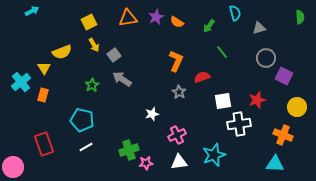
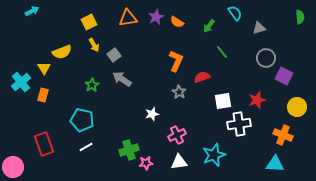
cyan semicircle: rotated 21 degrees counterclockwise
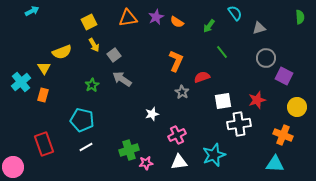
gray star: moved 3 px right
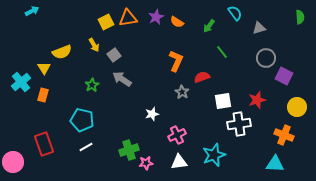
yellow square: moved 17 px right
orange cross: moved 1 px right
pink circle: moved 5 px up
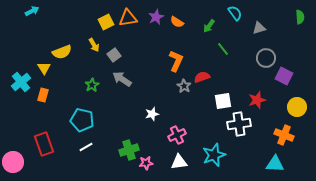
green line: moved 1 px right, 3 px up
gray star: moved 2 px right, 6 px up
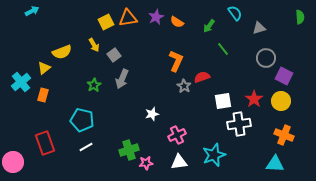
yellow triangle: rotated 24 degrees clockwise
gray arrow: rotated 102 degrees counterclockwise
green star: moved 2 px right
red star: moved 3 px left, 1 px up; rotated 18 degrees counterclockwise
yellow circle: moved 16 px left, 6 px up
red rectangle: moved 1 px right, 1 px up
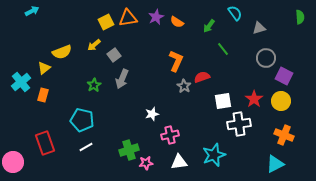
yellow arrow: rotated 80 degrees clockwise
pink cross: moved 7 px left; rotated 12 degrees clockwise
cyan triangle: rotated 30 degrees counterclockwise
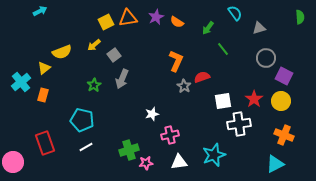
cyan arrow: moved 8 px right
green arrow: moved 1 px left, 2 px down
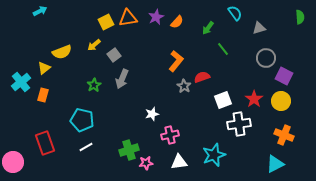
orange semicircle: rotated 80 degrees counterclockwise
orange L-shape: rotated 15 degrees clockwise
white square: moved 1 px up; rotated 12 degrees counterclockwise
